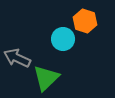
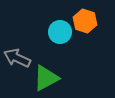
cyan circle: moved 3 px left, 7 px up
green triangle: rotated 16 degrees clockwise
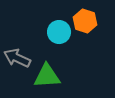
cyan circle: moved 1 px left
green triangle: moved 1 px right, 2 px up; rotated 24 degrees clockwise
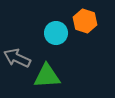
cyan circle: moved 3 px left, 1 px down
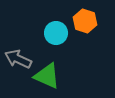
gray arrow: moved 1 px right, 1 px down
green triangle: rotated 28 degrees clockwise
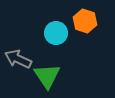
green triangle: rotated 32 degrees clockwise
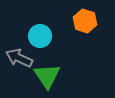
cyan circle: moved 16 px left, 3 px down
gray arrow: moved 1 px right, 1 px up
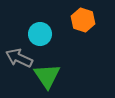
orange hexagon: moved 2 px left, 1 px up
cyan circle: moved 2 px up
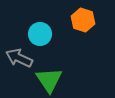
green triangle: moved 2 px right, 4 px down
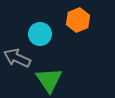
orange hexagon: moved 5 px left; rotated 20 degrees clockwise
gray arrow: moved 2 px left
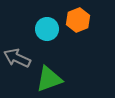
cyan circle: moved 7 px right, 5 px up
green triangle: moved 1 px up; rotated 44 degrees clockwise
